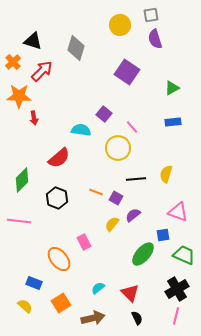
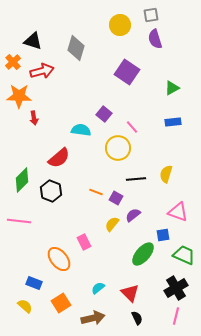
red arrow at (42, 71): rotated 30 degrees clockwise
black hexagon at (57, 198): moved 6 px left, 7 px up
black cross at (177, 289): moved 1 px left, 1 px up
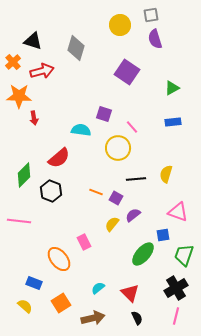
purple square at (104, 114): rotated 21 degrees counterclockwise
green diamond at (22, 180): moved 2 px right, 5 px up
green trapezoid at (184, 255): rotated 95 degrees counterclockwise
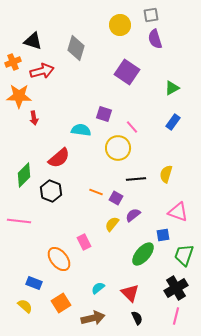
orange cross at (13, 62): rotated 21 degrees clockwise
blue rectangle at (173, 122): rotated 49 degrees counterclockwise
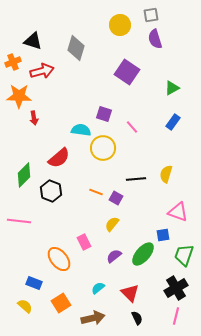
yellow circle at (118, 148): moved 15 px left
purple semicircle at (133, 215): moved 19 px left, 41 px down
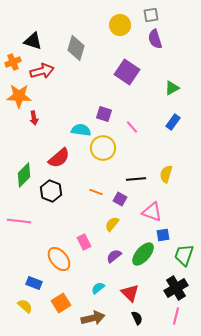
purple square at (116, 198): moved 4 px right, 1 px down
pink triangle at (178, 212): moved 26 px left
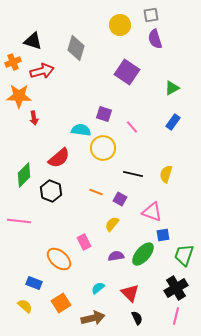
black line at (136, 179): moved 3 px left, 5 px up; rotated 18 degrees clockwise
purple semicircle at (114, 256): moved 2 px right; rotated 28 degrees clockwise
orange ellipse at (59, 259): rotated 10 degrees counterclockwise
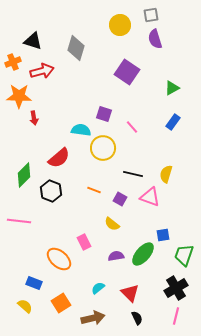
orange line at (96, 192): moved 2 px left, 2 px up
pink triangle at (152, 212): moved 2 px left, 15 px up
yellow semicircle at (112, 224): rotated 91 degrees counterclockwise
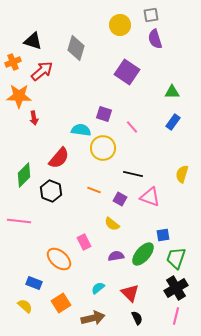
red arrow at (42, 71): rotated 25 degrees counterclockwise
green triangle at (172, 88): moved 4 px down; rotated 28 degrees clockwise
red semicircle at (59, 158): rotated 10 degrees counterclockwise
yellow semicircle at (166, 174): moved 16 px right
green trapezoid at (184, 255): moved 8 px left, 3 px down
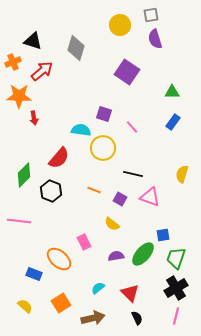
blue rectangle at (34, 283): moved 9 px up
